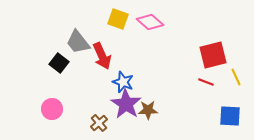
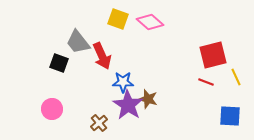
black square: rotated 18 degrees counterclockwise
blue star: rotated 20 degrees counterclockwise
purple star: moved 2 px right, 1 px down
brown star: moved 11 px up; rotated 18 degrees clockwise
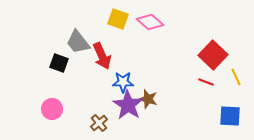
red square: rotated 32 degrees counterclockwise
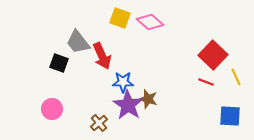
yellow square: moved 2 px right, 1 px up
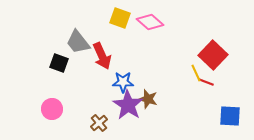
yellow line: moved 40 px left, 4 px up
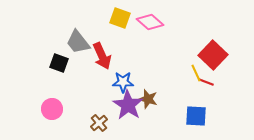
blue square: moved 34 px left
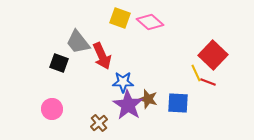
red line: moved 2 px right
blue square: moved 18 px left, 13 px up
